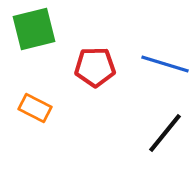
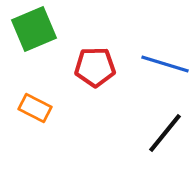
green square: rotated 9 degrees counterclockwise
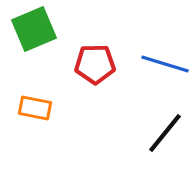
red pentagon: moved 3 px up
orange rectangle: rotated 16 degrees counterclockwise
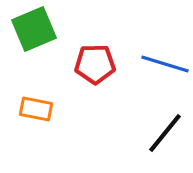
orange rectangle: moved 1 px right, 1 px down
